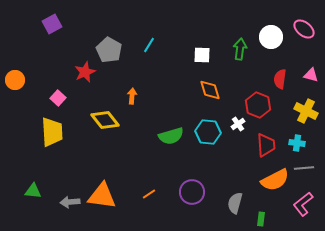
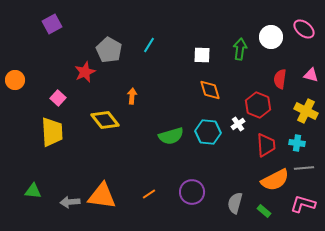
pink L-shape: rotated 55 degrees clockwise
green rectangle: moved 3 px right, 8 px up; rotated 56 degrees counterclockwise
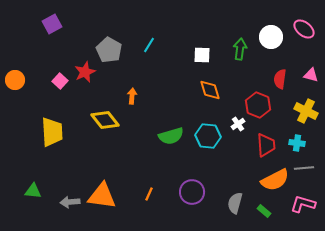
pink square: moved 2 px right, 17 px up
cyan hexagon: moved 4 px down
orange line: rotated 32 degrees counterclockwise
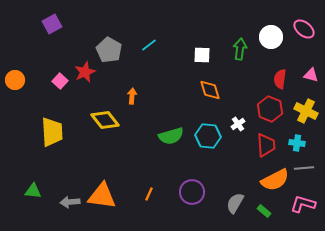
cyan line: rotated 21 degrees clockwise
red hexagon: moved 12 px right, 4 px down
gray semicircle: rotated 15 degrees clockwise
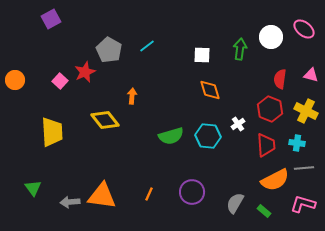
purple square: moved 1 px left, 5 px up
cyan line: moved 2 px left, 1 px down
green triangle: moved 3 px up; rotated 48 degrees clockwise
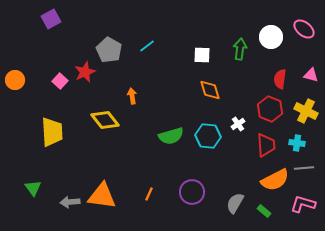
orange arrow: rotated 14 degrees counterclockwise
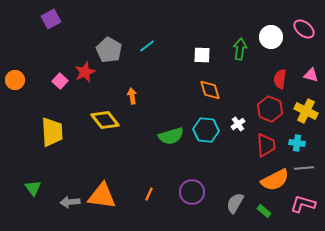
cyan hexagon: moved 2 px left, 6 px up
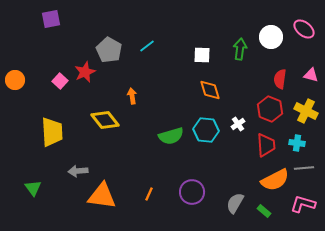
purple square: rotated 18 degrees clockwise
gray arrow: moved 8 px right, 31 px up
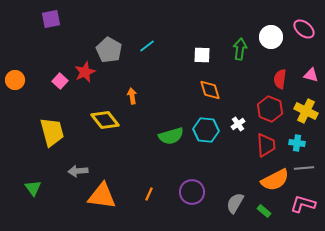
yellow trapezoid: rotated 12 degrees counterclockwise
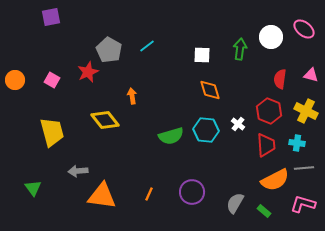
purple square: moved 2 px up
red star: moved 3 px right
pink square: moved 8 px left, 1 px up; rotated 14 degrees counterclockwise
red hexagon: moved 1 px left, 2 px down
white cross: rotated 16 degrees counterclockwise
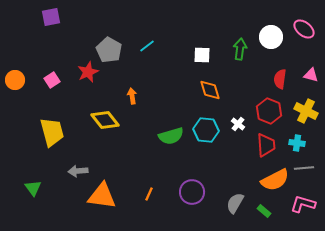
pink square: rotated 28 degrees clockwise
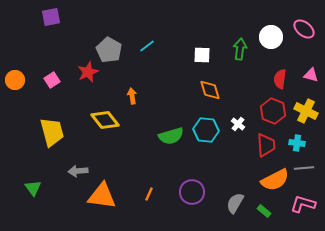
red hexagon: moved 4 px right
